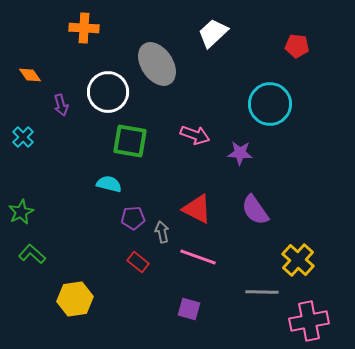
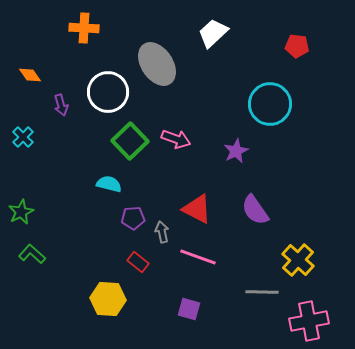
pink arrow: moved 19 px left, 4 px down
green square: rotated 36 degrees clockwise
purple star: moved 4 px left, 2 px up; rotated 30 degrees counterclockwise
yellow hexagon: moved 33 px right; rotated 12 degrees clockwise
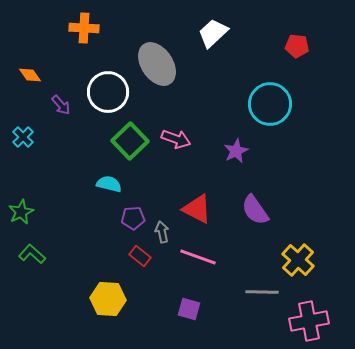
purple arrow: rotated 25 degrees counterclockwise
red rectangle: moved 2 px right, 6 px up
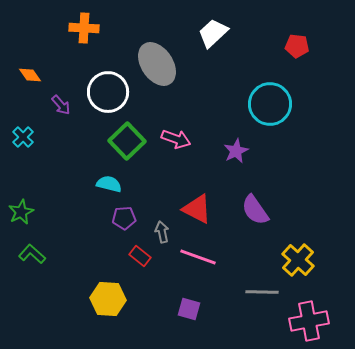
green square: moved 3 px left
purple pentagon: moved 9 px left
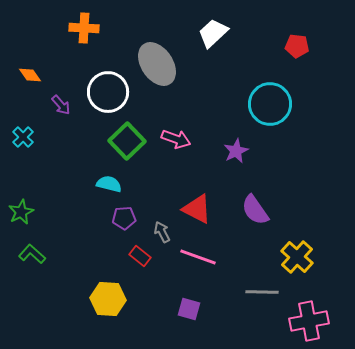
gray arrow: rotated 15 degrees counterclockwise
yellow cross: moved 1 px left, 3 px up
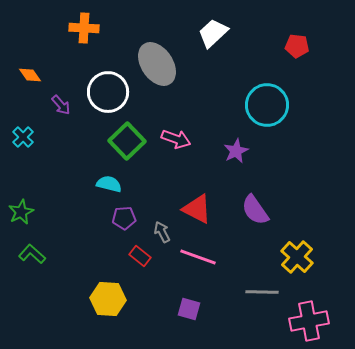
cyan circle: moved 3 px left, 1 px down
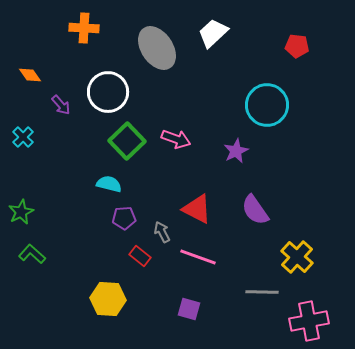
gray ellipse: moved 16 px up
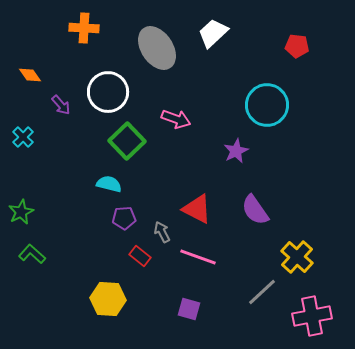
pink arrow: moved 20 px up
gray line: rotated 44 degrees counterclockwise
pink cross: moved 3 px right, 5 px up
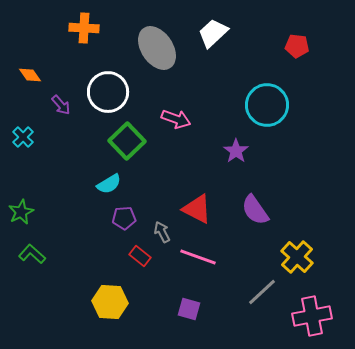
purple star: rotated 10 degrees counterclockwise
cyan semicircle: rotated 135 degrees clockwise
yellow hexagon: moved 2 px right, 3 px down
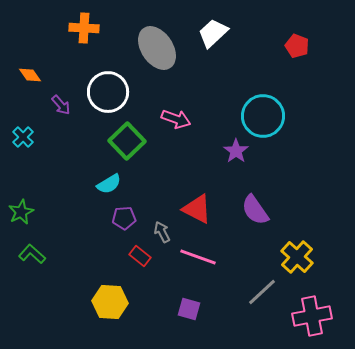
red pentagon: rotated 15 degrees clockwise
cyan circle: moved 4 px left, 11 px down
